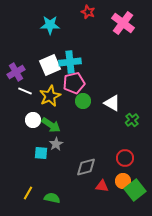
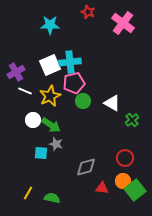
gray star: rotated 24 degrees counterclockwise
red triangle: moved 2 px down
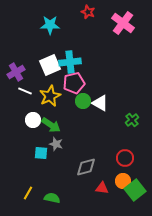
white triangle: moved 12 px left
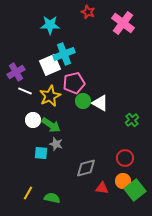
cyan cross: moved 6 px left, 8 px up; rotated 15 degrees counterclockwise
gray diamond: moved 1 px down
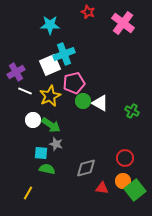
green cross: moved 9 px up; rotated 24 degrees counterclockwise
green semicircle: moved 5 px left, 29 px up
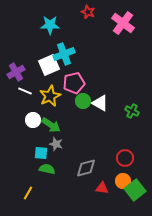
white square: moved 1 px left
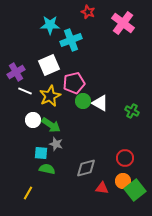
cyan cross: moved 7 px right, 14 px up
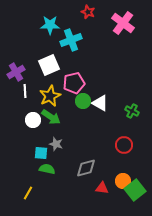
white line: rotated 64 degrees clockwise
green arrow: moved 8 px up
red circle: moved 1 px left, 13 px up
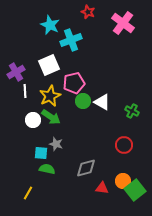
cyan star: rotated 24 degrees clockwise
white triangle: moved 2 px right, 1 px up
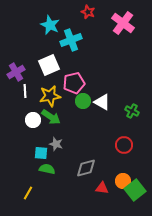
yellow star: rotated 15 degrees clockwise
